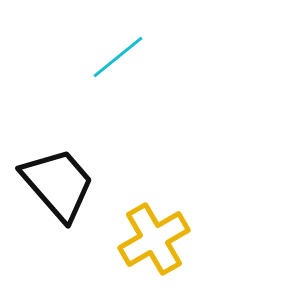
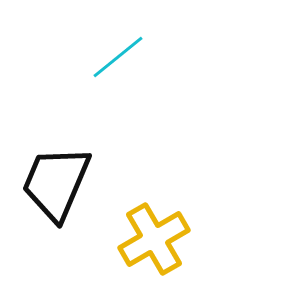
black trapezoid: moved 2 px left, 1 px up; rotated 116 degrees counterclockwise
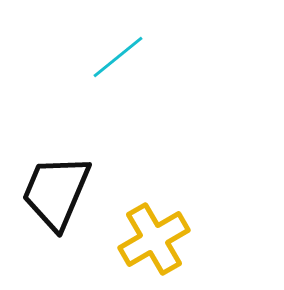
black trapezoid: moved 9 px down
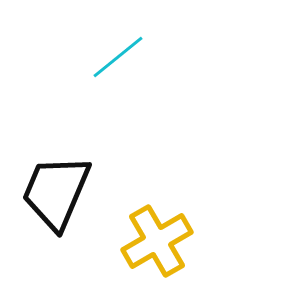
yellow cross: moved 3 px right, 2 px down
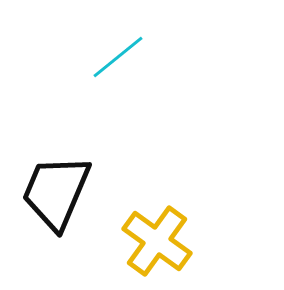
yellow cross: rotated 24 degrees counterclockwise
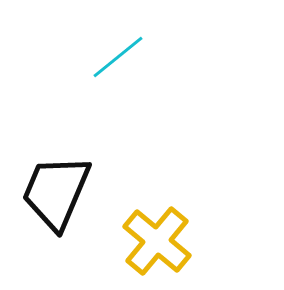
yellow cross: rotated 4 degrees clockwise
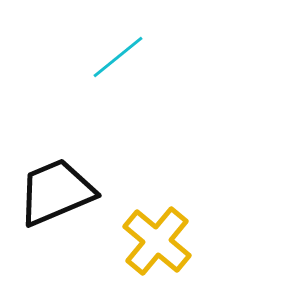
black trapezoid: rotated 44 degrees clockwise
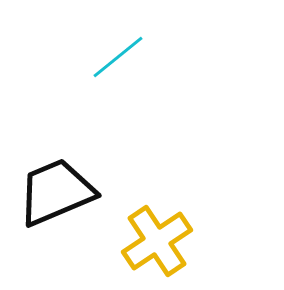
yellow cross: rotated 16 degrees clockwise
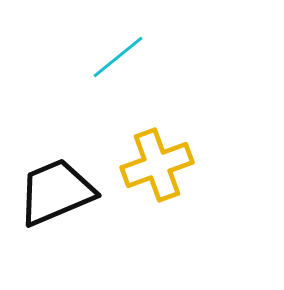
yellow cross: moved 76 px up; rotated 14 degrees clockwise
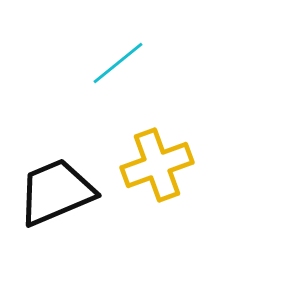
cyan line: moved 6 px down
